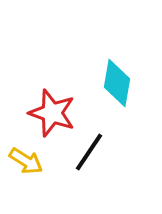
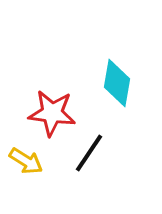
red star: rotated 12 degrees counterclockwise
black line: moved 1 px down
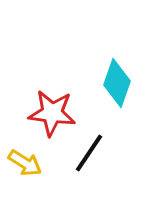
cyan diamond: rotated 9 degrees clockwise
yellow arrow: moved 1 px left, 2 px down
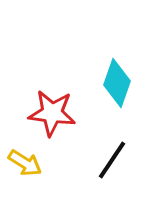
black line: moved 23 px right, 7 px down
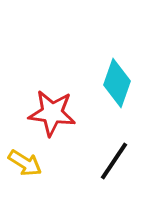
black line: moved 2 px right, 1 px down
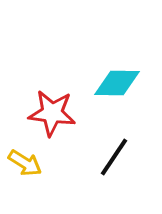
cyan diamond: rotated 72 degrees clockwise
black line: moved 4 px up
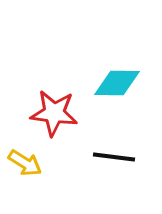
red star: moved 2 px right
black line: rotated 63 degrees clockwise
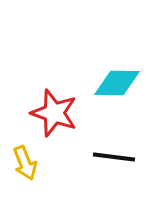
red star: rotated 12 degrees clockwise
yellow arrow: rotated 36 degrees clockwise
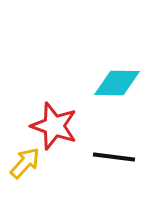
red star: moved 13 px down
yellow arrow: rotated 116 degrees counterclockwise
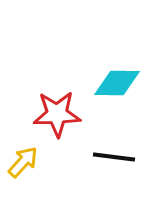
red star: moved 3 px right, 12 px up; rotated 21 degrees counterclockwise
yellow arrow: moved 2 px left, 1 px up
